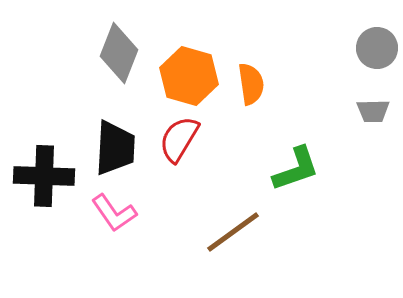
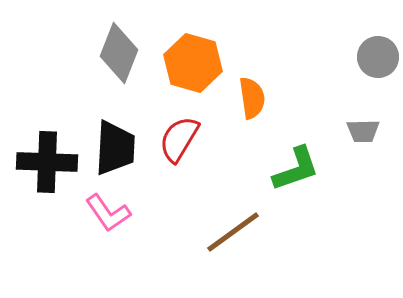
gray circle: moved 1 px right, 9 px down
orange hexagon: moved 4 px right, 13 px up
orange semicircle: moved 1 px right, 14 px down
gray trapezoid: moved 10 px left, 20 px down
black cross: moved 3 px right, 14 px up
pink L-shape: moved 6 px left
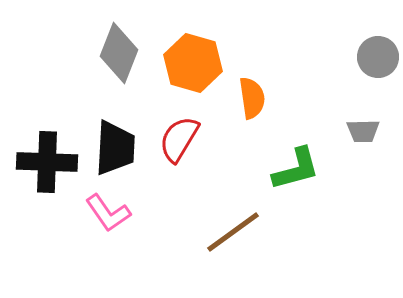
green L-shape: rotated 4 degrees clockwise
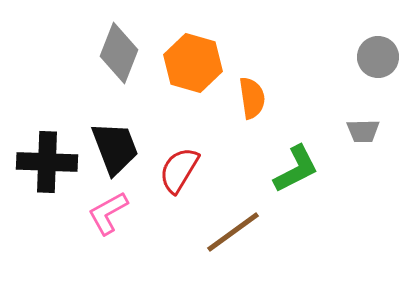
red semicircle: moved 31 px down
black trapezoid: rotated 24 degrees counterclockwise
green L-shape: rotated 12 degrees counterclockwise
pink L-shape: rotated 96 degrees clockwise
